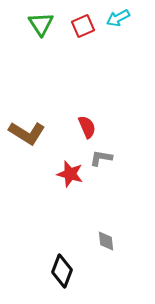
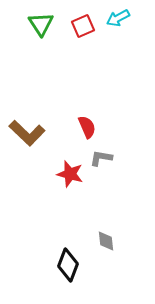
brown L-shape: rotated 12 degrees clockwise
black diamond: moved 6 px right, 6 px up
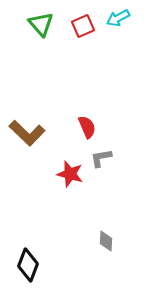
green triangle: rotated 8 degrees counterclockwise
gray L-shape: rotated 20 degrees counterclockwise
gray diamond: rotated 10 degrees clockwise
black diamond: moved 40 px left
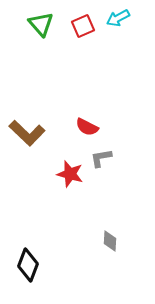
red semicircle: rotated 140 degrees clockwise
gray diamond: moved 4 px right
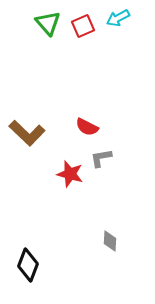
green triangle: moved 7 px right, 1 px up
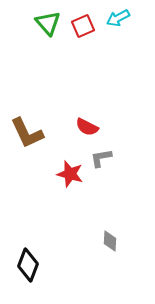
brown L-shape: rotated 21 degrees clockwise
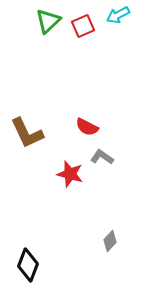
cyan arrow: moved 3 px up
green triangle: moved 2 px up; rotated 28 degrees clockwise
gray L-shape: moved 1 px right, 1 px up; rotated 45 degrees clockwise
gray diamond: rotated 40 degrees clockwise
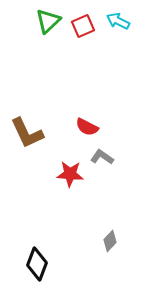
cyan arrow: moved 6 px down; rotated 55 degrees clockwise
red star: rotated 12 degrees counterclockwise
black diamond: moved 9 px right, 1 px up
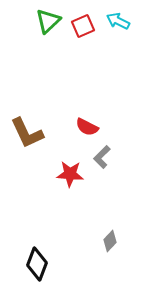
gray L-shape: rotated 80 degrees counterclockwise
